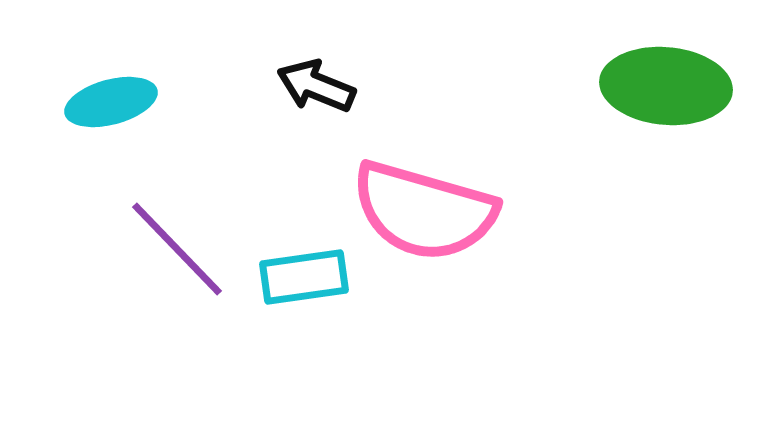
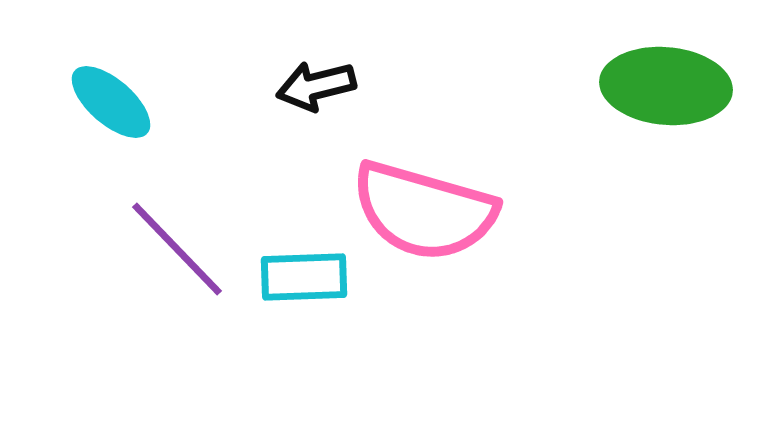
black arrow: rotated 36 degrees counterclockwise
cyan ellipse: rotated 56 degrees clockwise
cyan rectangle: rotated 6 degrees clockwise
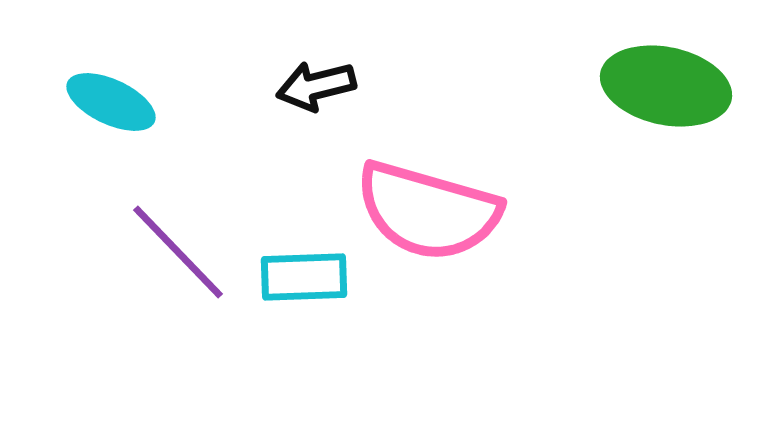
green ellipse: rotated 7 degrees clockwise
cyan ellipse: rotated 16 degrees counterclockwise
pink semicircle: moved 4 px right
purple line: moved 1 px right, 3 px down
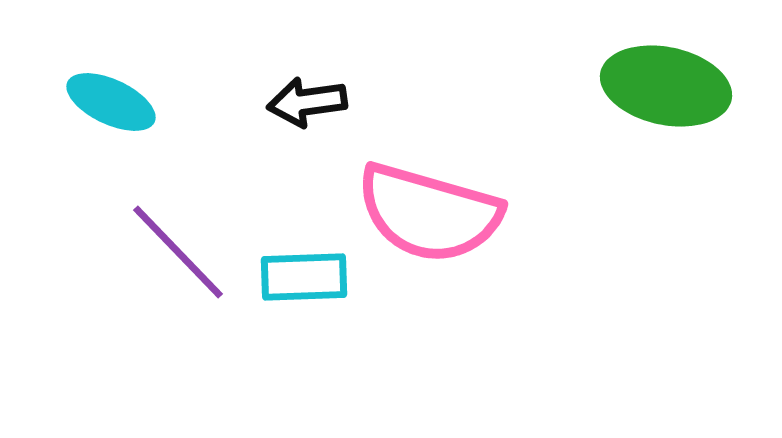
black arrow: moved 9 px left, 16 px down; rotated 6 degrees clockwise
pink semicircle: moved 1 px right, 2 px down
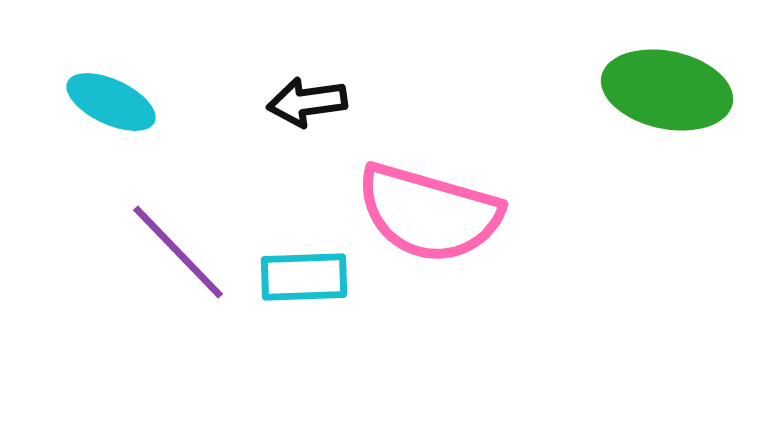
green ellipse: moved 1 px right, 4 px down
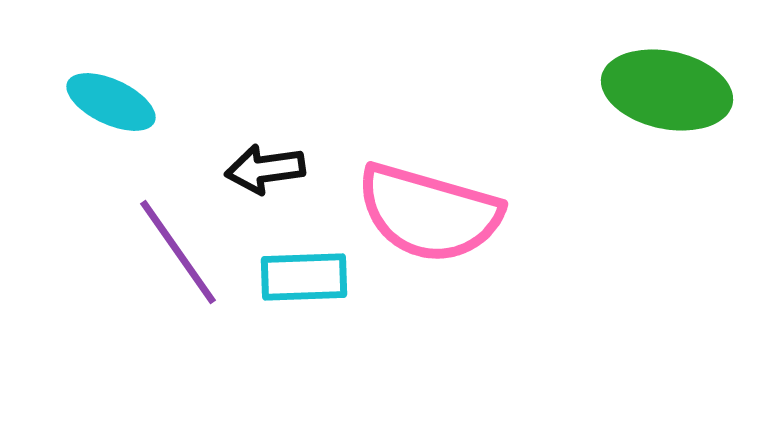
black arrow: moved 42 px left, 67 px down
purple line: rotated 9 degrees clockwise
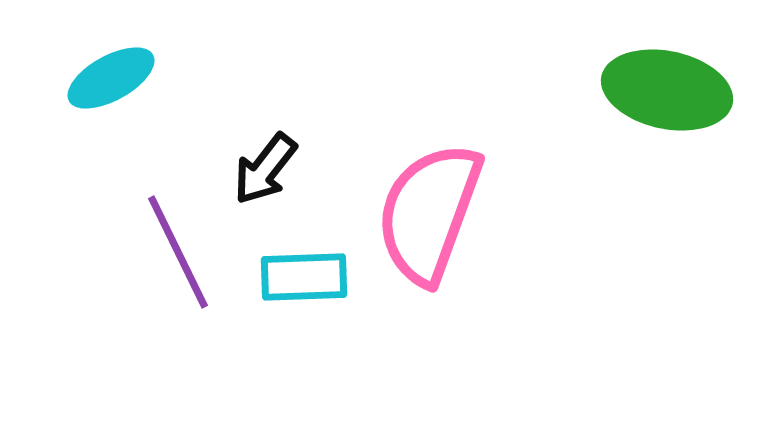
cyan ellipse: moved 24 px up; rotated 54 degrees counterclockwise
black arrow: rotated 44 degrees counterclockwise
pink semicircle: rotated 94 degrees clockwise
purple line: rotated 9 degrees clockwise
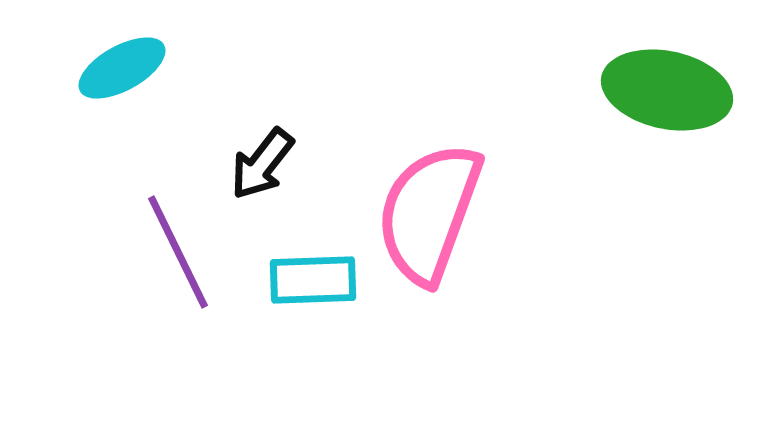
cyan ellipse: moved 11 px right, 10 px up
black arrow: moved 3 px left, 5 px up
cyan rectangle: moved 9 px right, 3 px down
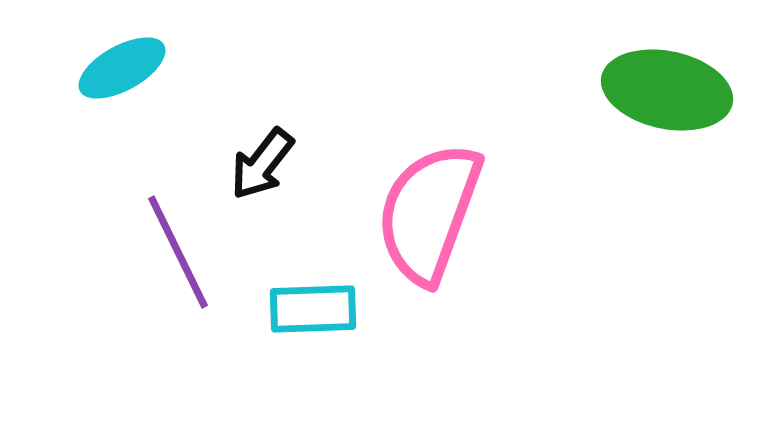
cyan rectangle: moved 29 px down
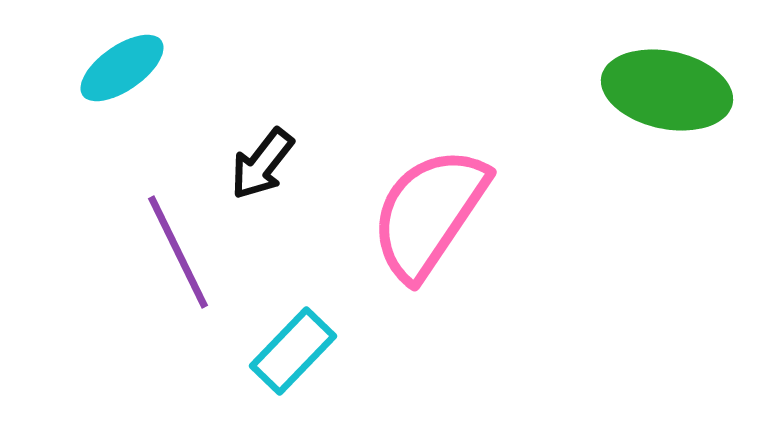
cyan ellipse: rotated 6 degrees counterclockwise
pink semicircle: rotated 14 degrees clockwise
cyan rectangle: moved 20 px left, 42 px down; rotated 44 degrees counterclockwise
